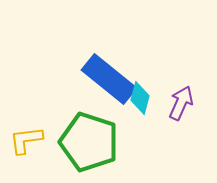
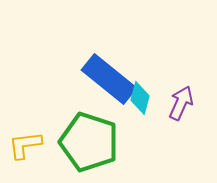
yellow L-shape: moved 1 px left, 5 px down
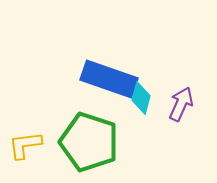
blue rectangle: rotated 20 degrees counterclockwise
cyan diamond: moved 1 px right
purple arrow: moved 1 px down
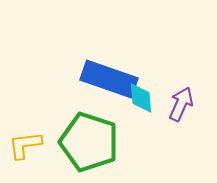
cyan diamond: rotated 20 degrees counterclockwise
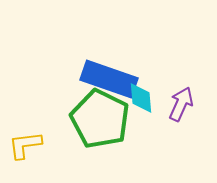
green pentagon: moved 11 px right, 23 px up; rotated 8 degrees clockwise
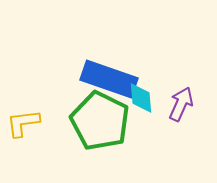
green pentagon: moved 2 px down
yellow L-shape: moved 2 px left, 22 px up
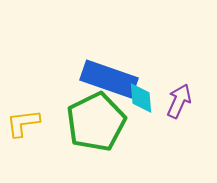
purple arrow: moved 2 px left, 3 px up
green pentagon: moved 4 px left, 1 px down; rotated 20 degrees clockwise
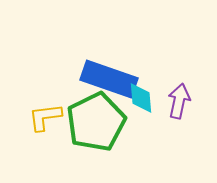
purple arrow: rotated 12 degrees counterclockwise
yellow L-shape: moved 22 px right, 6 px up
